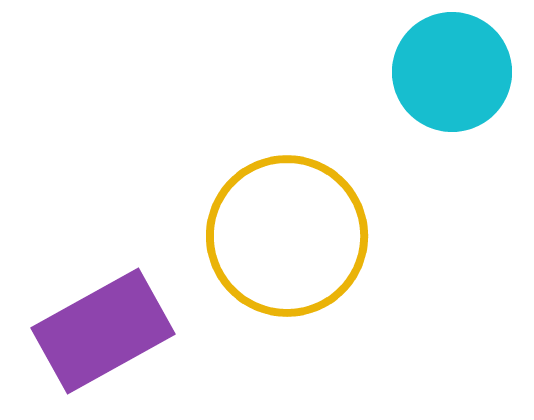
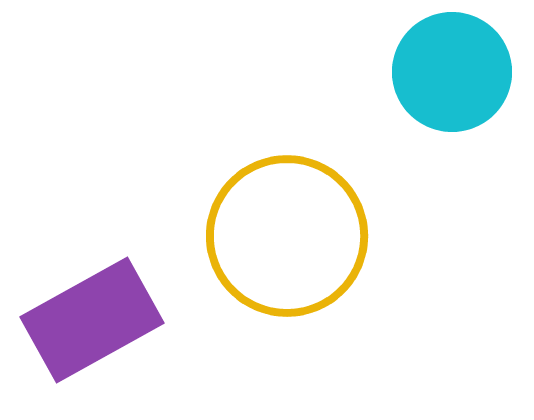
purple rectangle: moved 11 px left, 11 px up
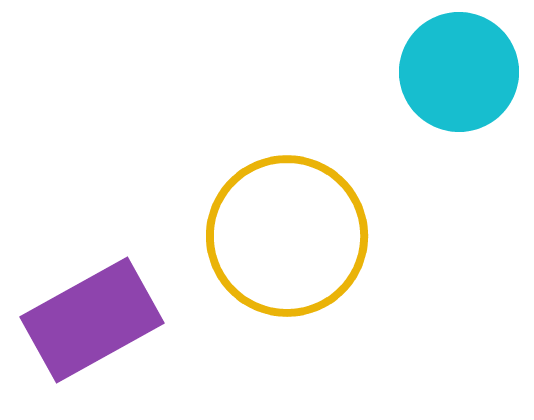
cyan circle: moved 7 px right
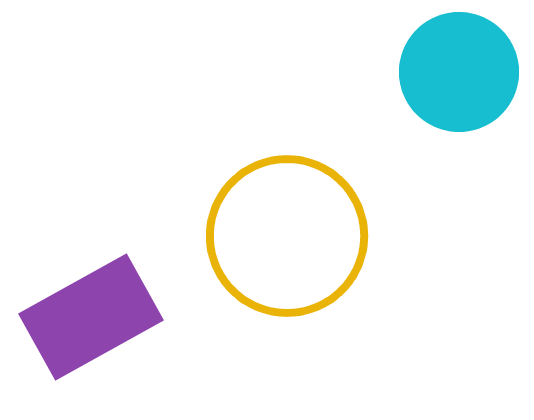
purple rectangle: moved 1 px left, 3 px up
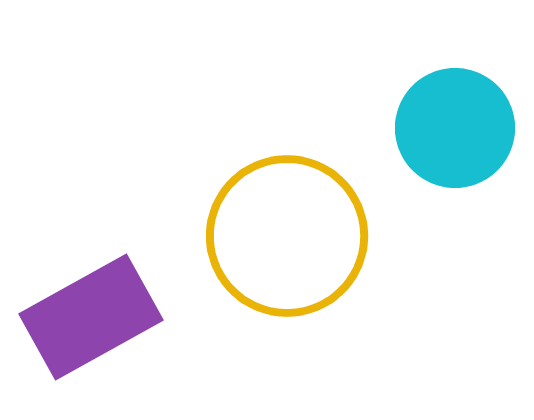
cyan circle: moved 4 px left, 56 px down
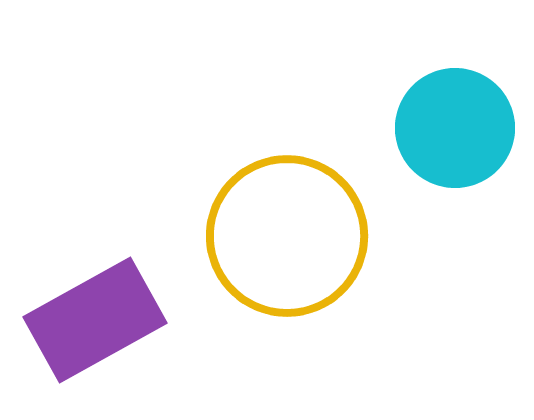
purple rectangle: moved 4 px right, 3 px down
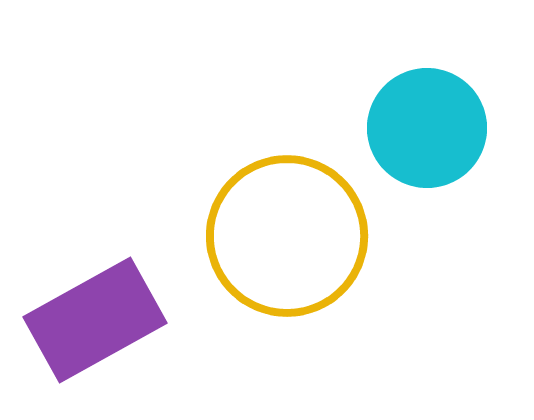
cyan circle: moved 28 px left
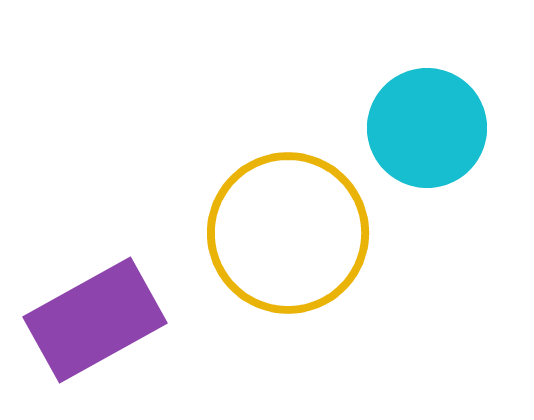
yellow circle: moved 1 px right, 3 px up
